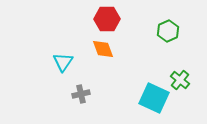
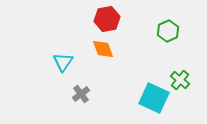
red hexagon: rotated 10 degrees counterclockwise
gray cross: rotated 24 degrees counterclockwise
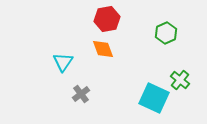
green hexagon: moved 2 px left, 2 px down
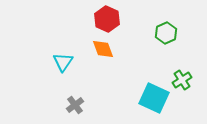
red hexagon: rotated 25 degrees counterclockwise
green cross: moved 2 px right; rotated 18 degrees clockwise
gray cross: moved 6 px left, 11 px down
